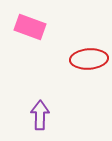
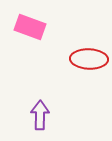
red ellipse: rotated 6 degrees clockwise
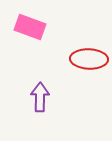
purple arrow: moved 18 px up
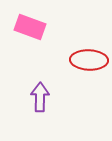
red ellipse: moved 1 px down
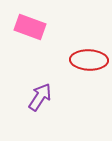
purple arrow: rotated 32 degrees clockwise
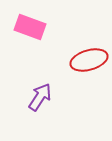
red ellipse: rotated 18 degrees counterclockwise
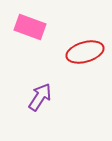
red ellipse: moved 4 px left, 8 px up
